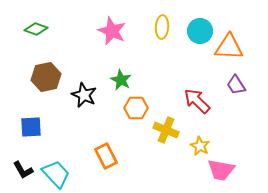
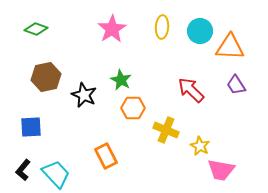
pink star: moved 2 px up; rotated 16 degrees clockwise
orange triangle: moved 1 px right
red arrow: moved 6 px left, 11 px up
orange hexagon: moved 3 px left
black L-shape: rotated 70 degrees clockwise
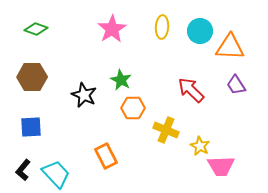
brown hexagon: moved 14 px left; rotated 12 degrees clockwise
pink trapezoid: moved 4 px up; rotated 12 degrees counterclockwise
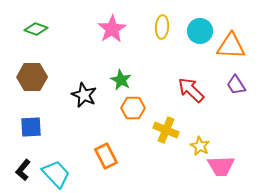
orange triangle: moved 1 px right, 1 px up
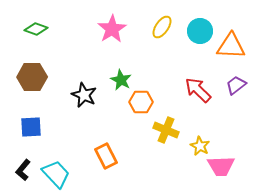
yellow ellipse: rotated 30 degrees clockwise
purple trapezoid: rotated 85 degrees clockwise
red arrow: moved 7 px right
orange hexagon: moved 8 px right, 6 px up
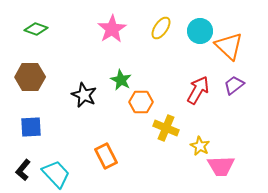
yellow ellipse: moved 1 px left, 1 px down
orange triangle: moved 2 px left; rotated 40 degrees clockwise
brown hexagon: moved 2 px left
purple trapezoid: moved 2 px left
red arrow: rotated 76 degrees clockwise
yellow cross: moved 2 px up
